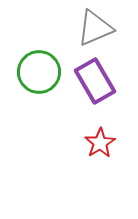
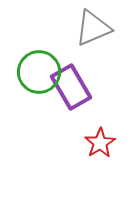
gray triangle: moved 2 px left
purple rectangle: moved 24 px left, 6 px down
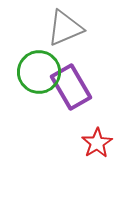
gray triangle: moved 28 px left
red star: moved 3 px left
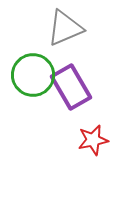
green circle: moved 6 px left, 3 px down
red star: moved 4 px left, 3 px up; rotated 20 degrees clockwise
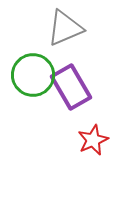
red star: rotated 12 degrees counterclockwise
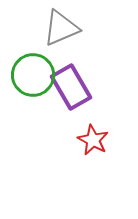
gray triangle: moved 4 px left
red star: rotated 20 degrees counterclockwise
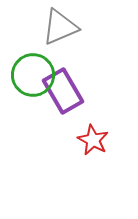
gray triangle: moved 1 px left, 1 px up
purple rectangle: moved 8 px left, 4 px down
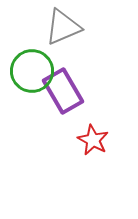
gray triangle: moved 3 px right
green circle: moved 1 px left, 4 px up
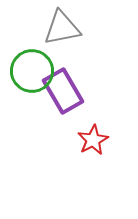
gray triangle: moved 1 px left, 1 px down; rotated 12 degrees clockwise
red star: rotated 16 degrees clockwise
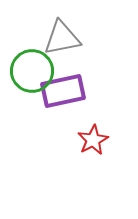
gray triangle: moved 10 px down
purple rectangle: rotated 72 degrees counterclockwise
